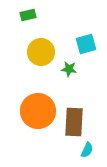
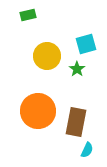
yellow circle: moved 6 px right, 4 px down
green star: moved 8 px right; rotated 28 degrees clockwise
brown rectangle: moved 2 px right; rotated 8 degrees clockwise
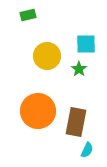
cyan square: rotated 15 degrees clockwise
green star: moved 2 px right
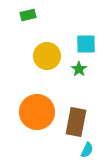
orange circle: moved 1 px left, 1 px down
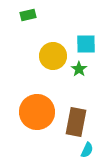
yellow circle: moved 6 px right
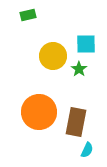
orange circle: moved 2 px right
